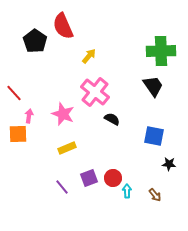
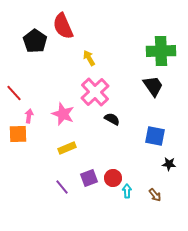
yellow arrow: moved 2 px down; rotated 70 degrees counterclockwise
pink cross: rotated 8 degrees clockwise
blue square: moved 1 px right
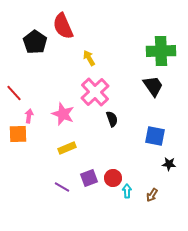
black pentagon: moved 1 px down
black semicircle: rotated 42 degrees clockwise
purple line: rotated 21 degrees counterclockwise
brown arrow: moved 3 px left; rotated 72 degrees clockwise
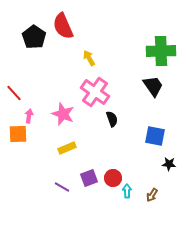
black pentagon: moved 1 px left, 5 px up
pink cross: rotated 12 degrees counterclockwise
